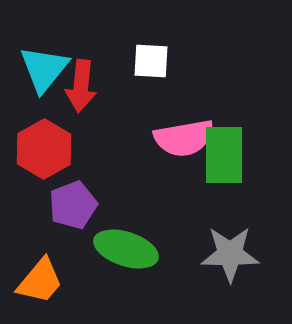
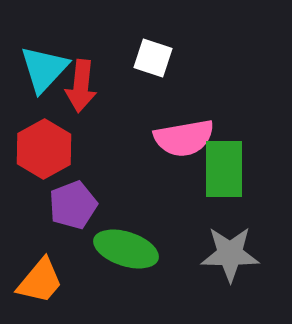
white square: moved 2 px right, 3 px up; rotated 15 degrees clockwise
cyan triangle: rotated 4 degrees clockwise
green rectangle: moved 14 px down
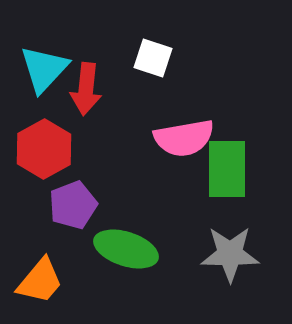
red arrow: moved 5 px right, 3 px down
green rectangle: moved 3 px right
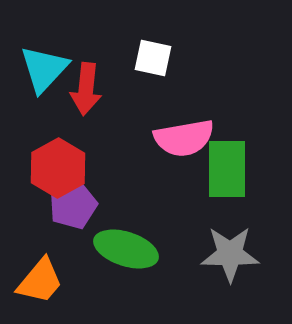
white square: rotated 6 degrees counterclockwise
red hexagon: moved 14 px right, 19 px down
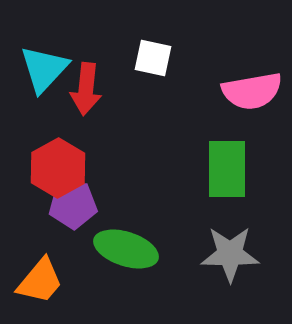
pink semicircle: moved 68 px right, 47 px up
purple pentagon: rotated 18 degrees clockwise
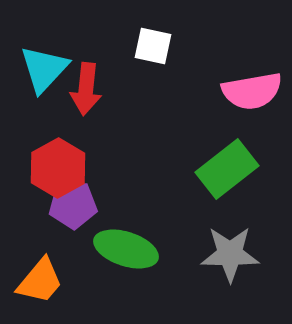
white square: moved 12 px up
green rectangle: rotated 52 degrees clockwise
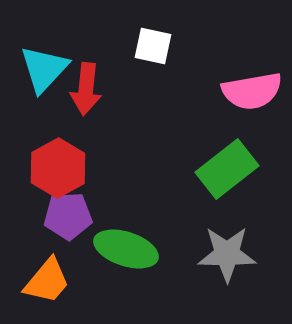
purple pentagon: moved 5 px left, 11 px down
gray star: moved 3 px left
orange trapezoid: moved 7 px right
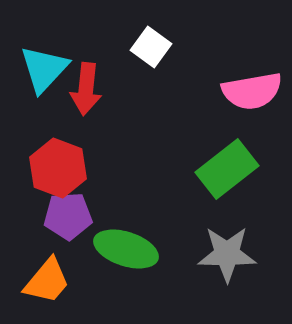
white square: moved 2 px left, 1 px down; rotated 24 degrees clockwise
red hexagon: rotated 10 degrees counterclockwise
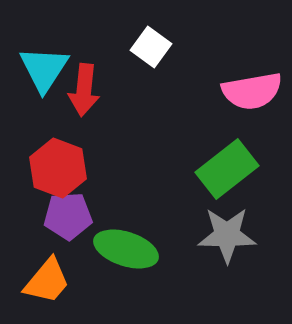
cyan triangle: rotated 10 degrees counterclockwise
red arrow: moved 2 px left, 1 px down
gray star: moved 19 px up
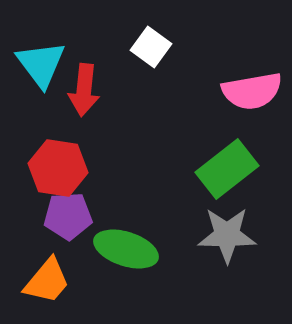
cyan triangle: moved 3 px left, 5 px up; rotated 10 degrees counterclockwise
red hexagon: rotated 12 degrees counterclockwise
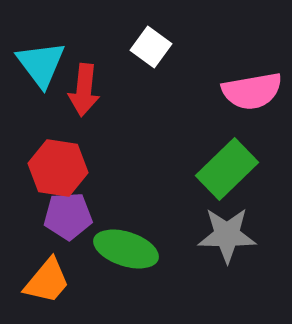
green rectangle: rotated 6 degrees counterclockwise
